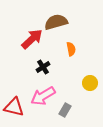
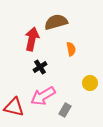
red arrow: rotated 35 degrees counterclockwise
black cross: moved 3 px left
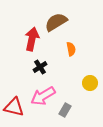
brown semicircle: rotated 15 degrees counterclockwise
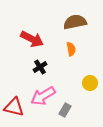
brown semicircle: moved 19 px right; rotated 20 degrees clockwise
red arrow: rotated 105 degrees clockwise
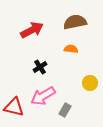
red arrow: moved 9 px up; rotated 55 degrees counterclockwise
orange semicircle: rotated 72 degrees counterclockwise
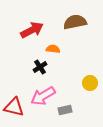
orange semicircle: moved 18 px left
gray rectangle: rotated 48 degrees clockwise
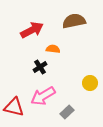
brown semicircle: moved 1 px left, 1 px up
gray rectangle: moved 2 px right, 2 px down; rotated 32 degrees counterclockwise
